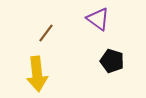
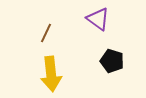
brown line: rotated 12 degrees counterclockwise
yellow arrow: moved 14 px right
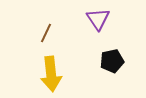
purple triangle: rotated 20 degrees clockwise
black pentagon: rotated 30 degrees counterclockwise
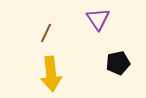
black pentagon: moved 6 px right, 2 px down
